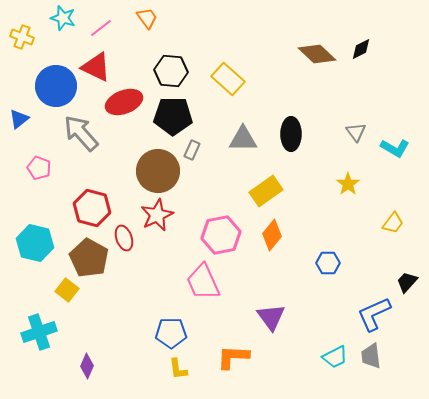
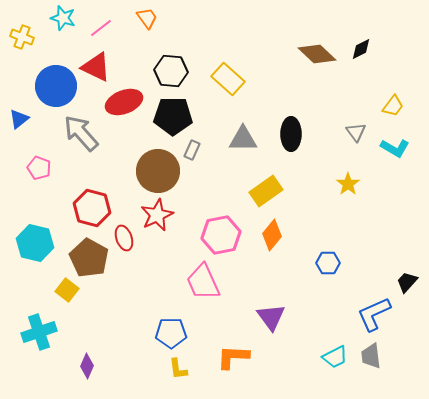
yellow trapezoid at (393, 223): moved 117 px up
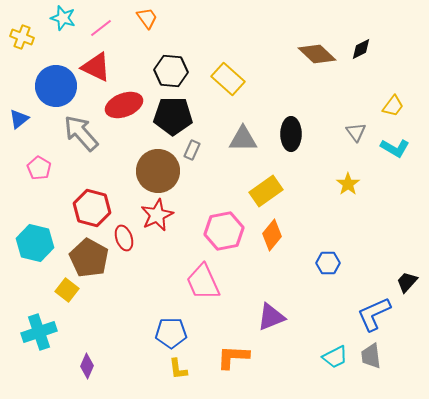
red ellipse at (124, 102): moved 3 px down
pink pentagon at (39, 168): rotated 10 degrees clockwise
pink hexagon at (221, 235): moved 3 px right, 4 px up
purple triangle at (271, 317): rotated 44 degrees clockwise
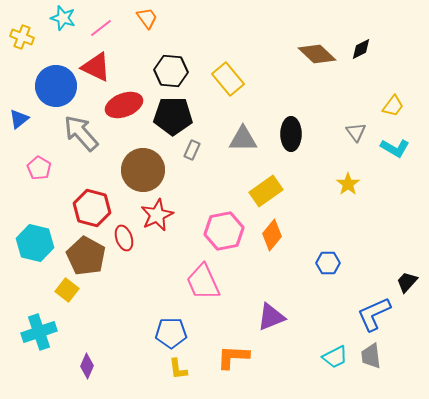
yellow rectangle at (228, 79): rotated 8 degrees clockwise
brown circle at (158, 171): moved 15 px left, 1 px up
brown pentagon at (89, 258): moved 3 px left, 2 px up
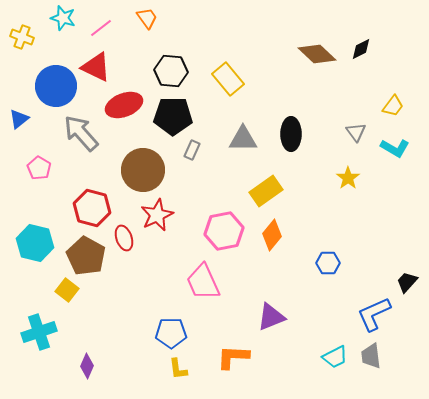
yellow star at (348, 184): moved 6 px up
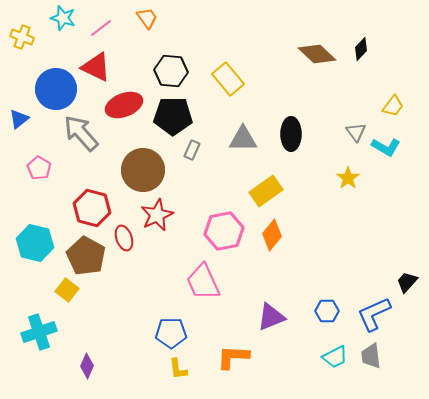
black diamond at (361, 49): rotated 20 degrees counterclockwise
blue circle at (56, 86): moved 3 px down
cyan L-shape at (395, 148): moved 9 px left, 1 px up
blue hexagon at (328, 263): moved 1 px left, 48 px down
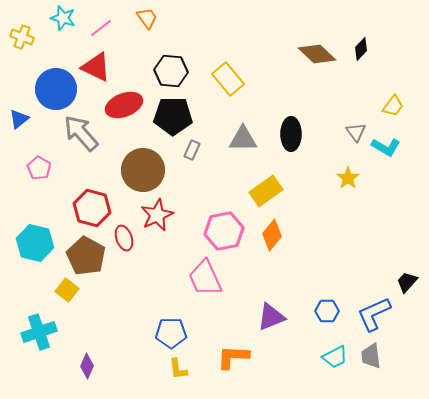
pink trapezoid at (203, 282): moved 2 px right, 4 px up
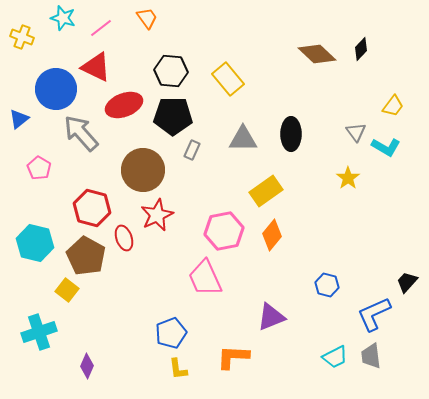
blue hexagon at (327, 311): moved 26 px up; rotated 15 degrees clockwise
blue pentagon at (171, 333): rotated 20 degrees counterclockwise
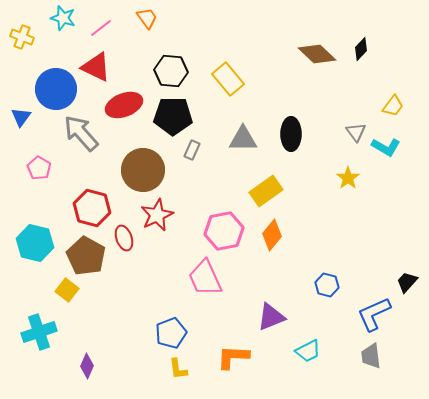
blue triangle at (19, 119): moved 2 px right, 2 px up; rotated 15 degrees counterclockwise
cyan trapezoid at (335, 357): moved 27 px left, 6 px up
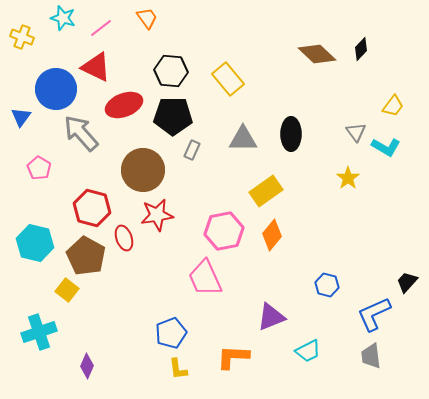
red star at (157, 215): rotated 16 degrees clockwise
